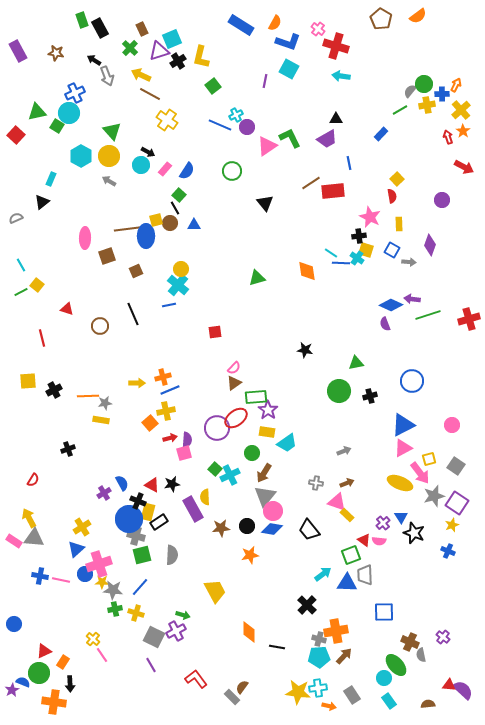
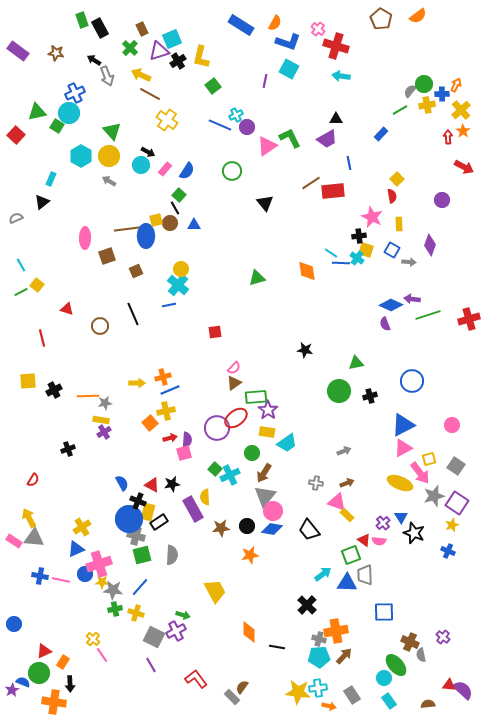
purple rectangle at (18, 51): rotated 25 degrees counterclockwise
red arrow at (448, 137): rotated 16 degrees clockwise
pink star at (370, 217): moved 2 px right
purple cross at (104, 493): moved 61 px up
blue triangle at (76, 549): rotated 18 degrees clockwise
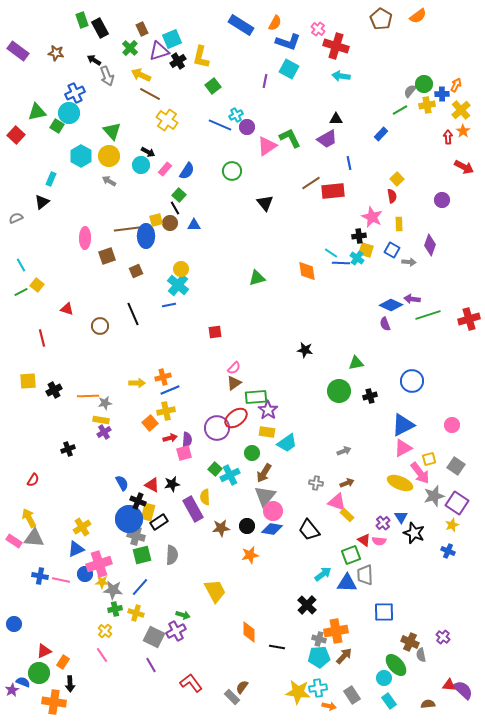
yellow cross at (93, 639): moved 12 px right, 8 px up
red L-shape at (196, 679): moved 5 px left, 4 px down
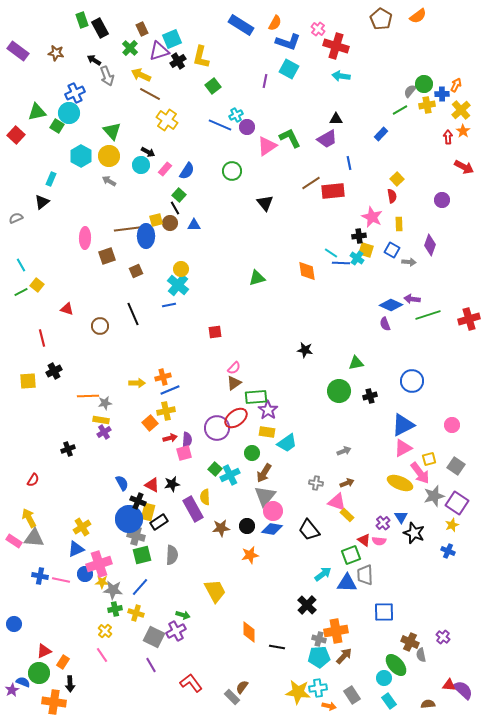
black cross at (54, 390): moved 19 px up
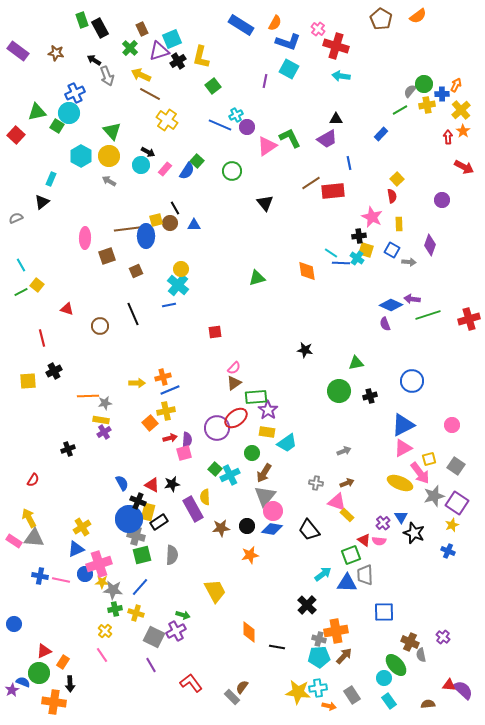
green square at (179, 195): moved 18 px right, 34 px up
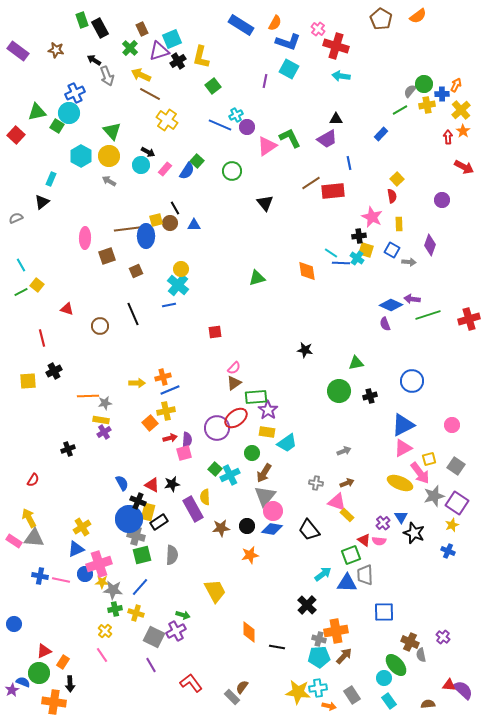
brown star at (56, 53): moved 3 px up
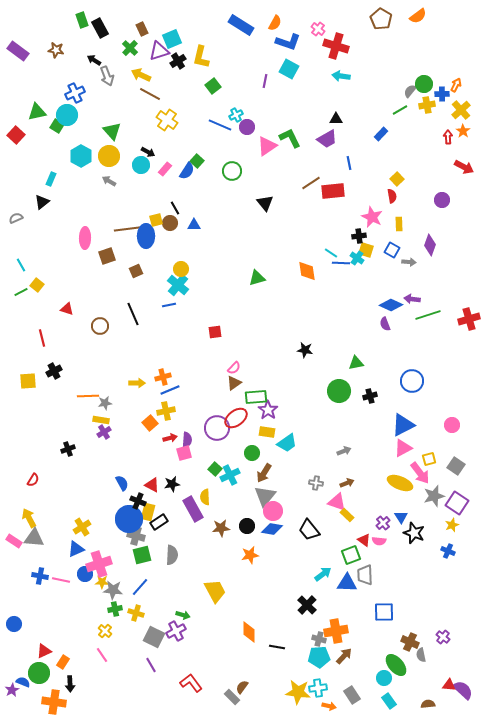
cyan circle at (69, 113): moved 2 px left, 2 px down
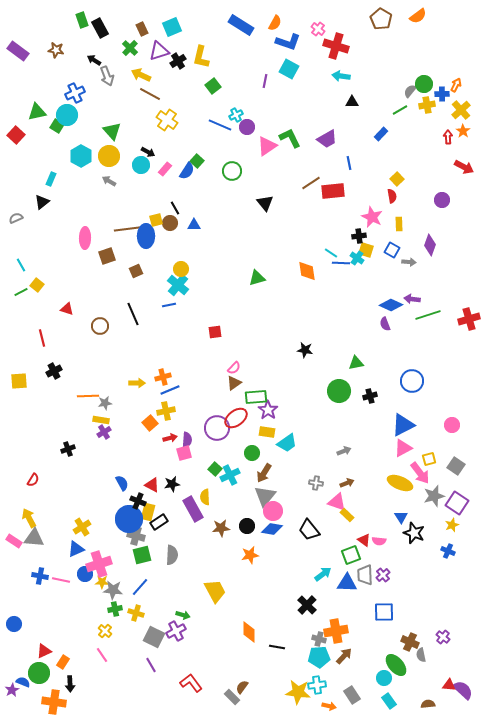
cyan square at (172, 39): moved 12 px up
black triangle at (336, 119): moved 16 px right, 17 px up
yellow square at (28, 381): moved 9 px left
purple cross at (383, 523): moved 52 px down
cyan cross at (318, 688): moved 1 px left, 3 px up
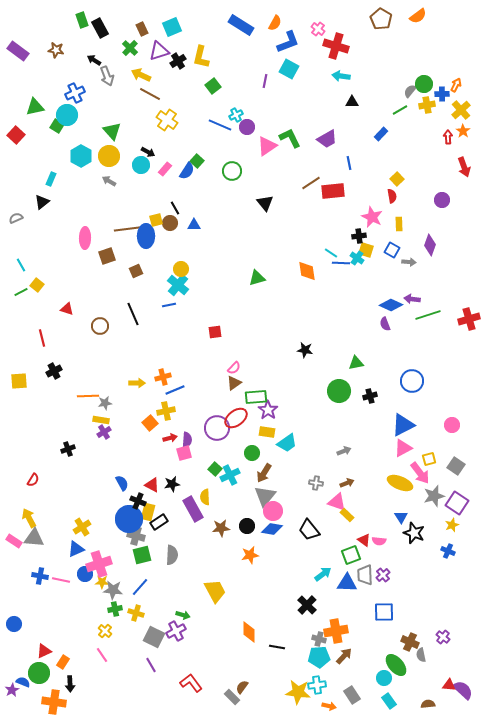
blue L-shape at (288, 42): rotated 40 degrees counterclockwise
green triangle at (37, 112): moved 2 px left, 5 px up
red arrow at (464, 167): rotated 42 degrees clockwise
blue line at (170, 390): moved 5 px right
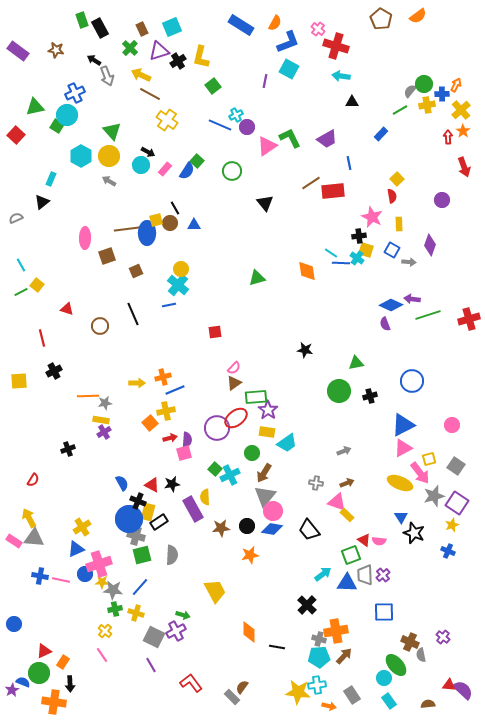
blue ellipse at (146, 236): moved 1 px right, 3 px up
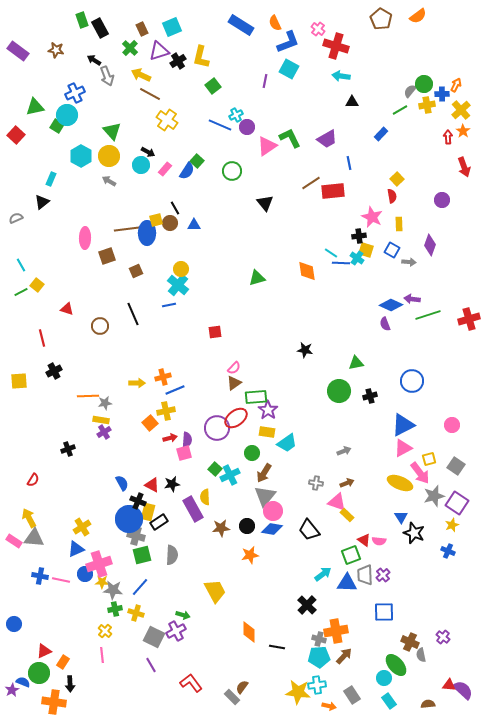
orange semicircle at (275, 23): rotated 126 degrees clockwise
pink line at (102, 655): rotated 28 degrees clockwise
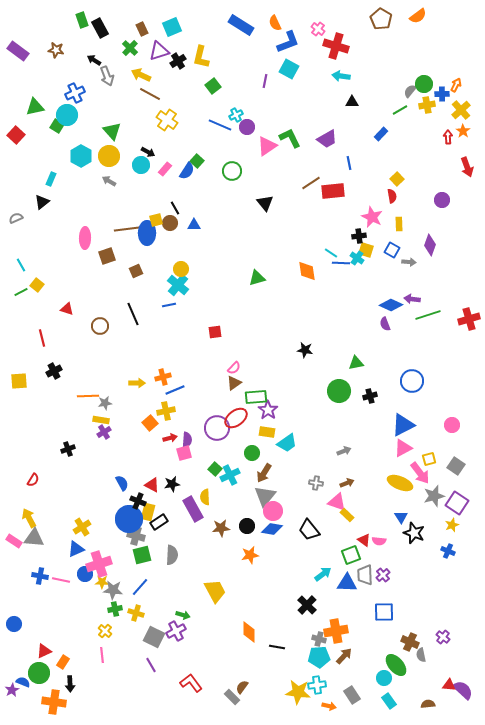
red arrow at (464, 167): moved 3 px right
